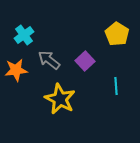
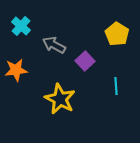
cyan cross: moved 3 px left, 9 px up; rotated 12 degrees counterclockwise
gray arrow: moved 5 px right, 15 px up; rotated 10 degrees counterclockwise
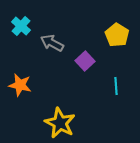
yellow pentagon: moved 1 px down
gray arrow: moved 2 px left, 2 px up
orange star: moved 4 px right, 15 px down; rotated 20 degrees clockwise
yellow star: moved 24 px down
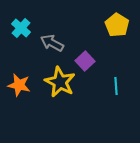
cyan cross: moved 2 px down
yellow pentagon: moved 10 px up
orange star: moved 1 px left
yellow star: moved 41 px up
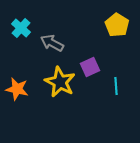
purple square: moved 5 px right, 6 px down; rotated 18 degrees clockwise
orange star: moved 2 px left, 4 px down
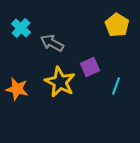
cyan line: rotated 24 degrees clockwise
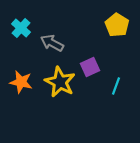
orange star: moved 4 px right, 7 px up
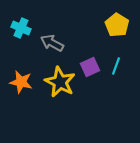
cyan cross: rotated 18 degrees counterclockwise
cyan line: moved 20 px up
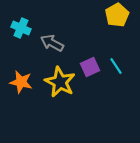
yellow pentagon: moved 10 px up; rotated 10 degrees clockwise
cyan line: rotated 54 degrees counterclockwise
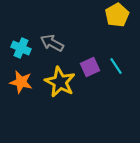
cyan cross: moved 20 px down
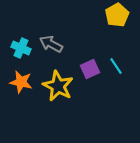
gray arrow: moved 1 px left, 1 px down
purple square: moved 2 px down
yellow star: moved 2 px left, 4 px down
